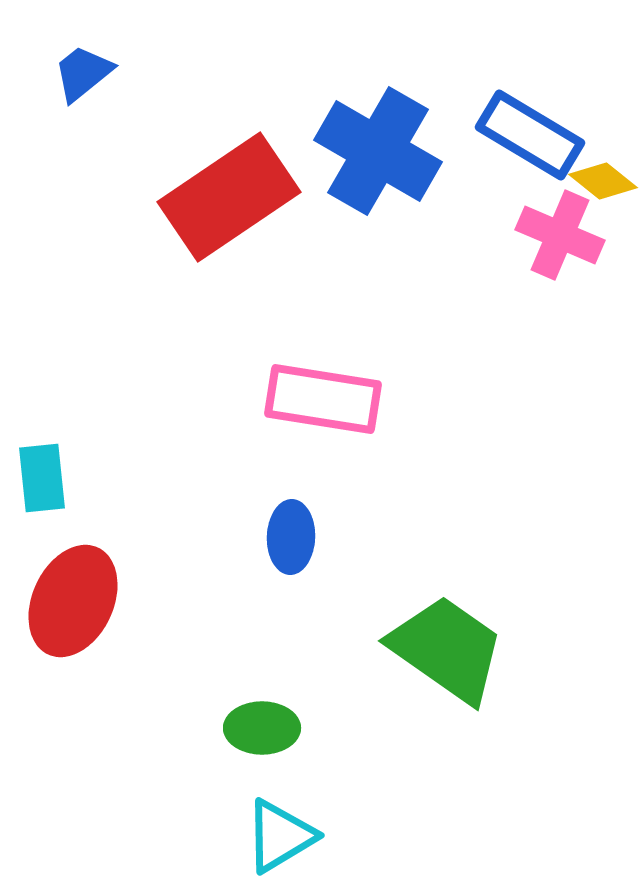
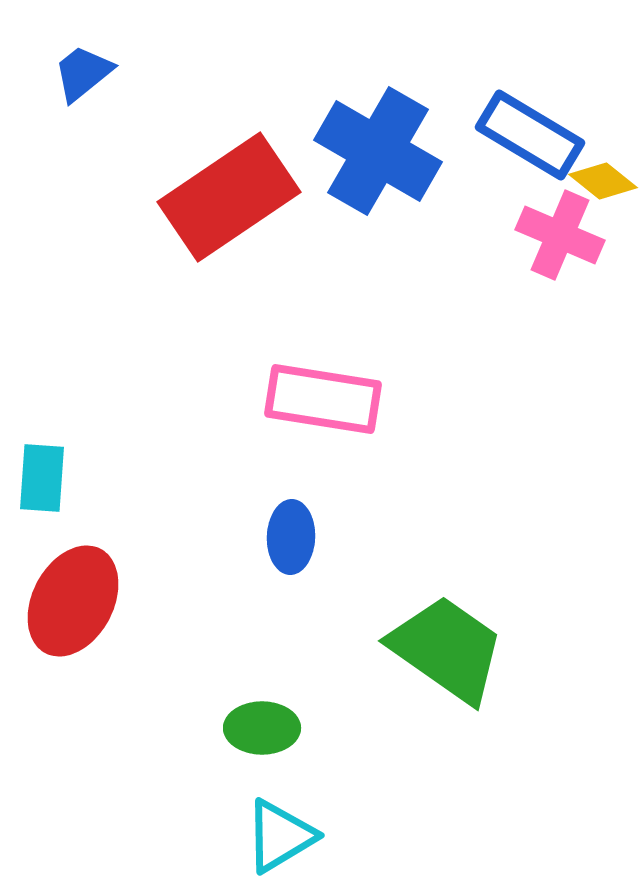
cyan rectangle: rotated 10 degrees clockwise
red ellipse: rotated 3 degrees clockwise
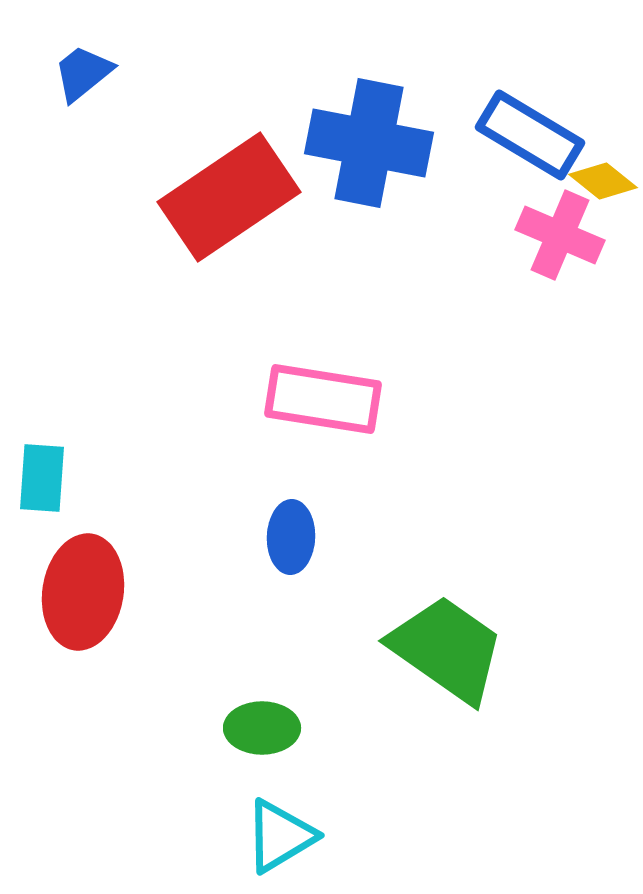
blue cross: moved 9 px left, 8 px up; rotated 19 degrees counterclockwise
red ellipse: moved 10 px right, 9 px up; rotated 19 degrees counterclockwise
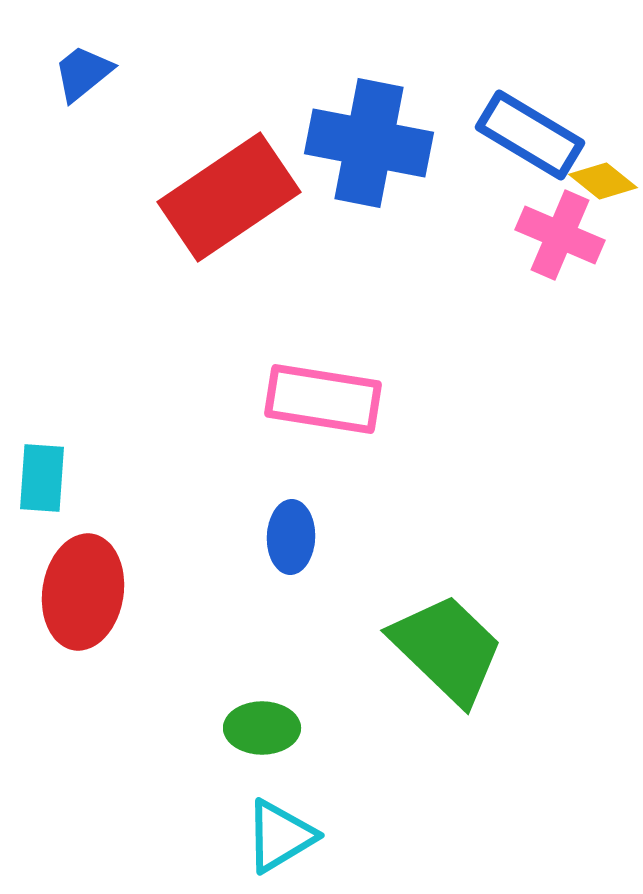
green trapezoid: rotated 9 degrees clockwise
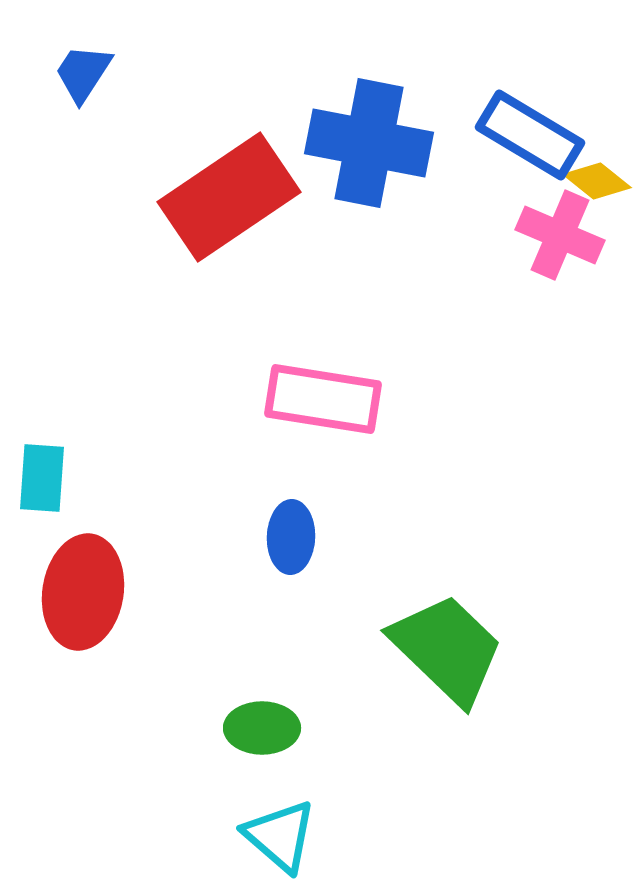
blue trapezoid: rotated 18 degrees counterclockwise
yellow diamond: moved 6 px left
cyan triangle: rotated 48 degrees counterclockwise
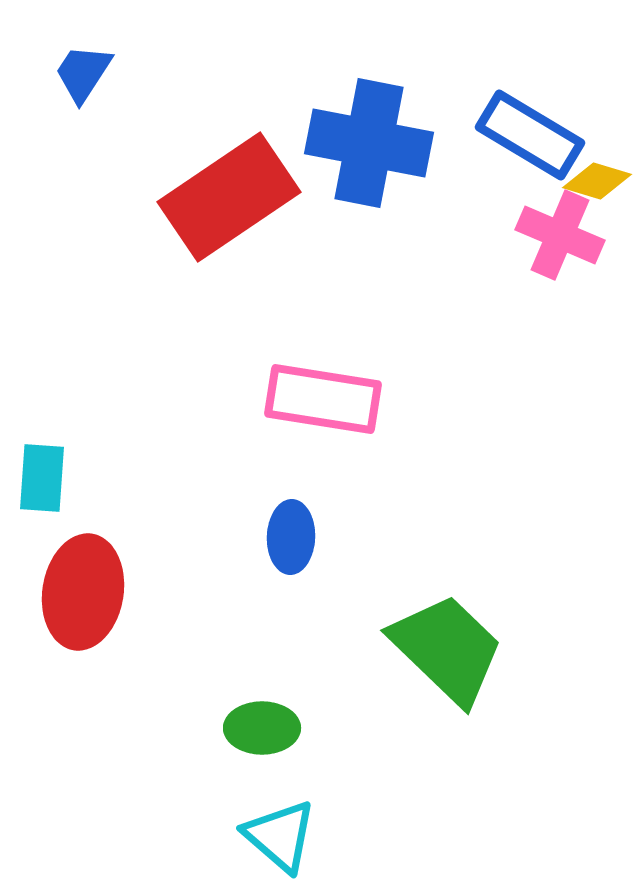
yellow diamond: rotated 22 degrees counterclockwise
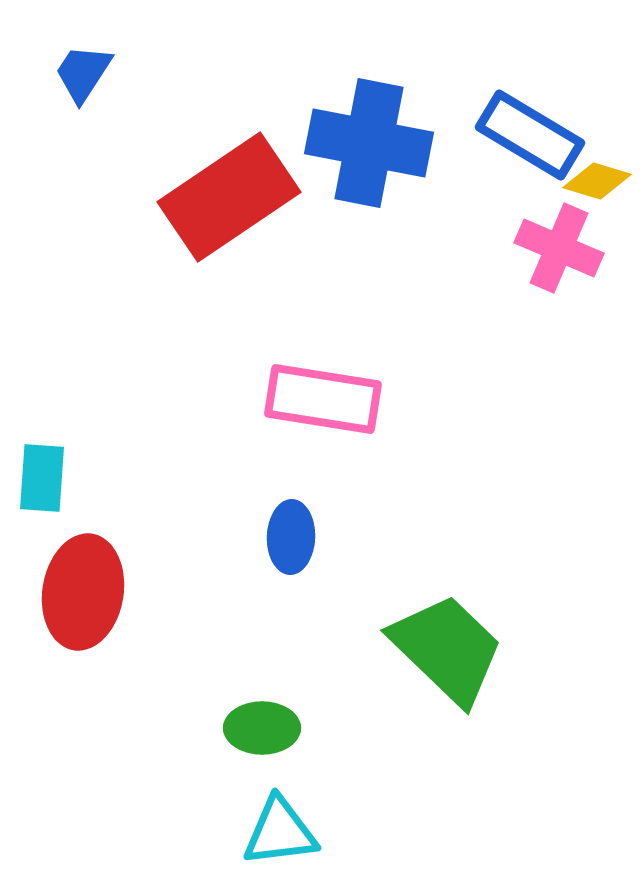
pink cross: moved 1 px left, 13 px down
cyan triangle: moved 4 px up; rotated 48 degrees counterclockwise
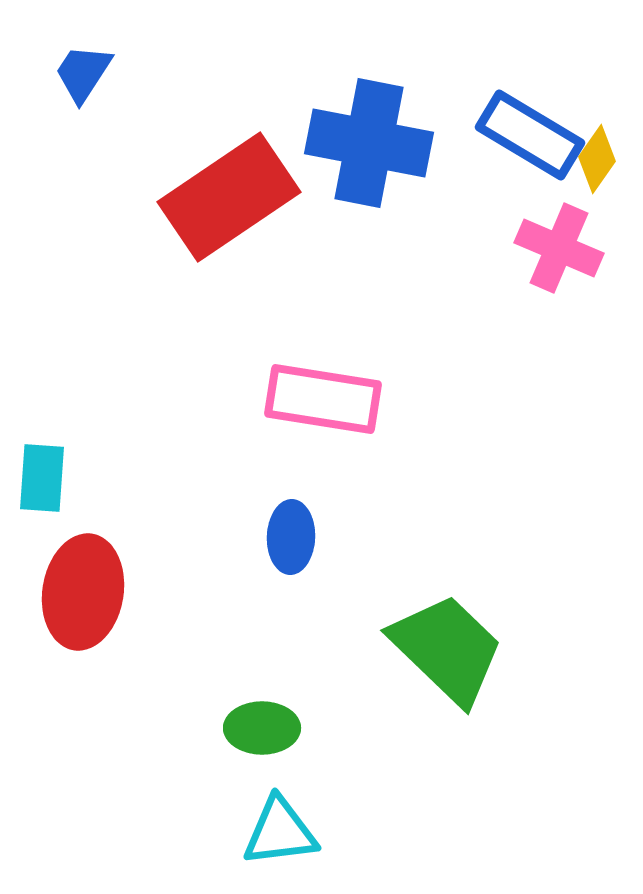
yellow diamond: moved 22 px up; rotated 72 degrees counterclockwise
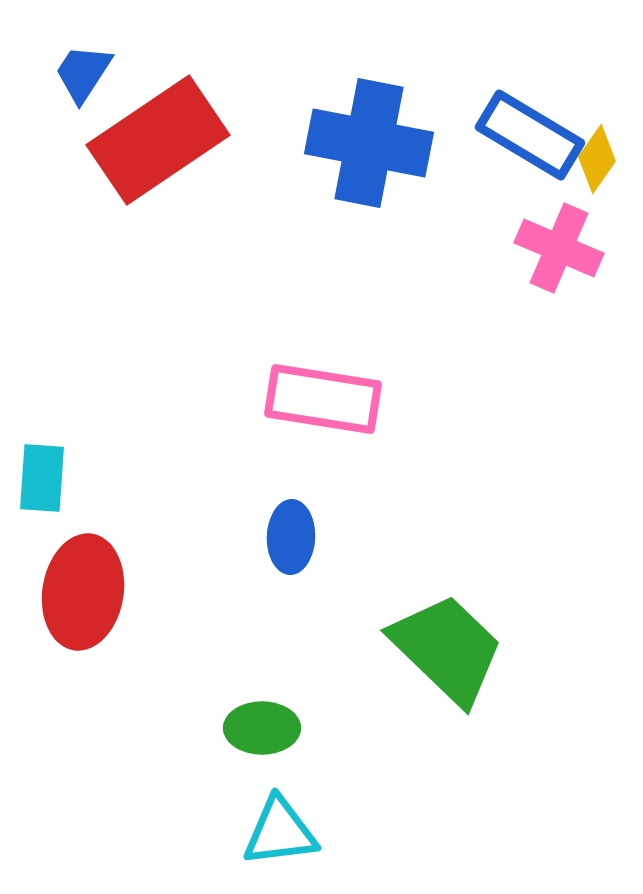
red rectangle: moved 71 px left, 57 px up
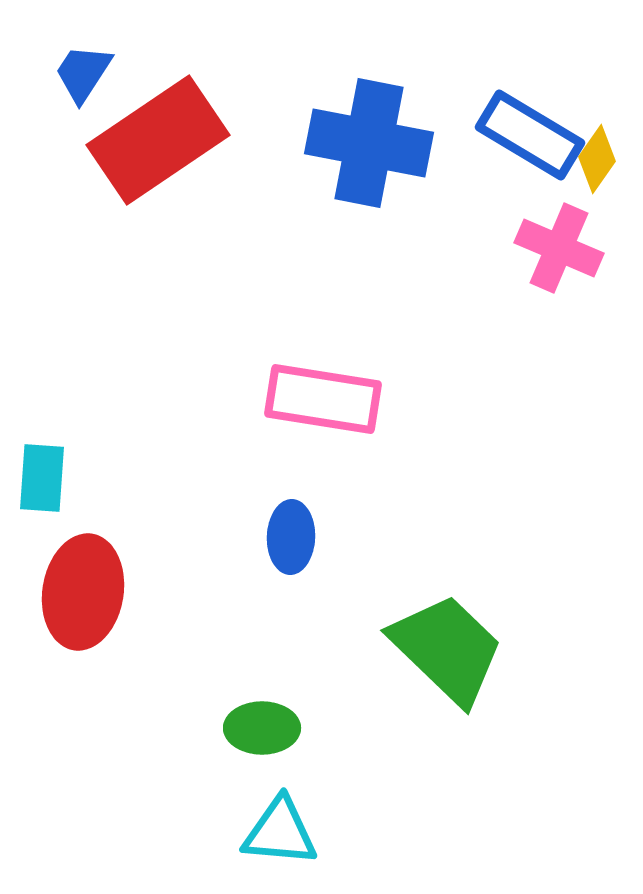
cyan triangle: rotated 12 degrees clockwise
